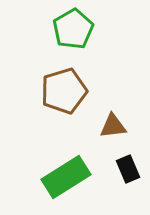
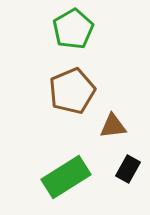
brown pentagon: moved 8 px right; rotated 6 degrees counterclockwise
black rectangle: rotated 52 degrees clockwise
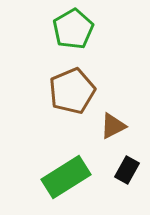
brown triangle: rotated 20 degrees counterclockwise
black rectangle: moved 1 px left, 1 px down
